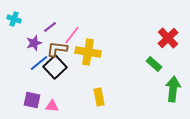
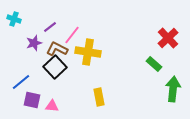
brown L-shape: rotated 20 degrees clockwise
blue line: moved 18 px left, 19 px down
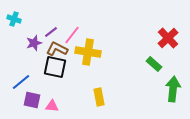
purple line: moved 1 px right, 5 px down
black square: rotated 35 degrees counterclockwise
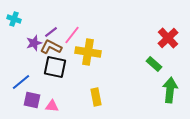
brown L-shape: moved 6 px left, 2 px up
green arrow: moved 3 px left, 1 px down
yellow rectangle: moved 3 px left
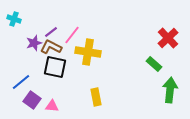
purple square: rotated 24 degrees clockwise
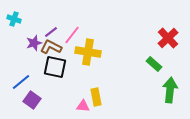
pink triangle: moved 31 px right
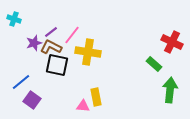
red cross: moved 4 px right, 4 px down; rotated 20 degrees counterclockwise
black square: moved 2 px right, 2 px up
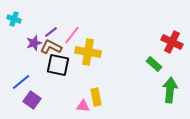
black square: moved 1 px right
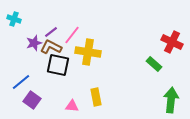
green arrow: moved 1 px right, 10 px down
pink triangle: moved 11 px left
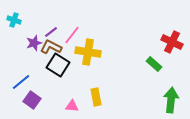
cyan cross: moved 1 px down
black square: rotated 20 degrees clockwise
